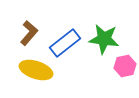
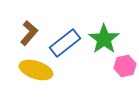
green star: rotated 28 degrees clockwise
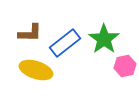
brown L-shape: moved 1 px right; rotated 50 degrees clockwise
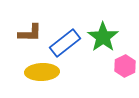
green star: moved 1 px left, 2 px up
pink hexagon: rotated 15 degrees counterclockwise
yellow ellipse: moved 6 px right, 2 px down; rotated 20 degrees counterclockwise
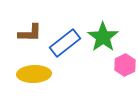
pink hexagon: moved 1 px up
yellow ellipse: moved 8 px left, 2 px down
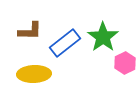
brown L-shape: moved 2 px up
pink hexagon: moved 2 px up
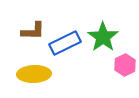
brown L-shape: moved 3 px right
blue rectangle: rotated 12 degrees clockwise
pink hexagon: moved 2 px down
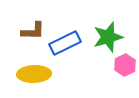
green star: moved 5 px right; rotated 20 degrees clockwise
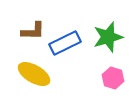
pink hexagon: moved 12 px left, 13 px down; rotated 15 degrees counterclockwise
yellow ellipse: rotated 32 degrees clockwise
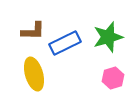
yellow ellipse: rotated 44 degrees clockwise
pink hexagon: rotated 25 degrees clockwise
